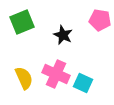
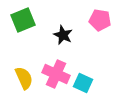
green square: moved 1 px right, 2 px up
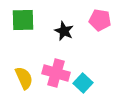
green square: rotated 20 degrees clockwise
black star: moved 1 px right, 4 px up
pink cross: moved 1 px up; rotated 8 degrees counterclockwise
cyan square: rotated 18 degrees clockwise
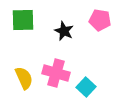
cyan square: moved 3 px right, 4 px down
